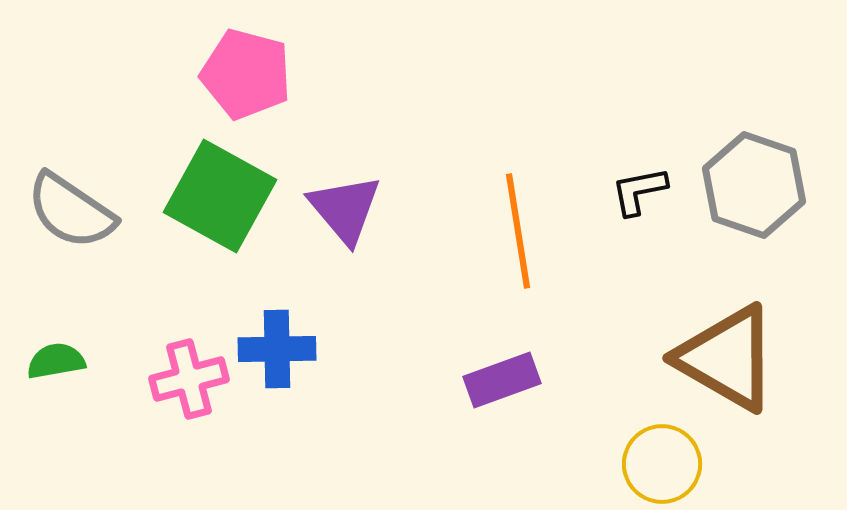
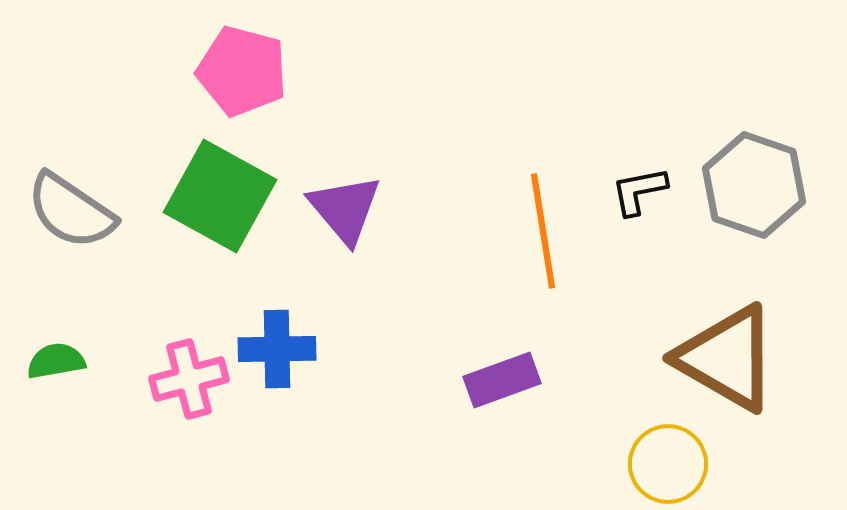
pink pentagon: moved 4 px left, 3 px up
orange line: moved 25 px right
yellow circle: moved 6 px right
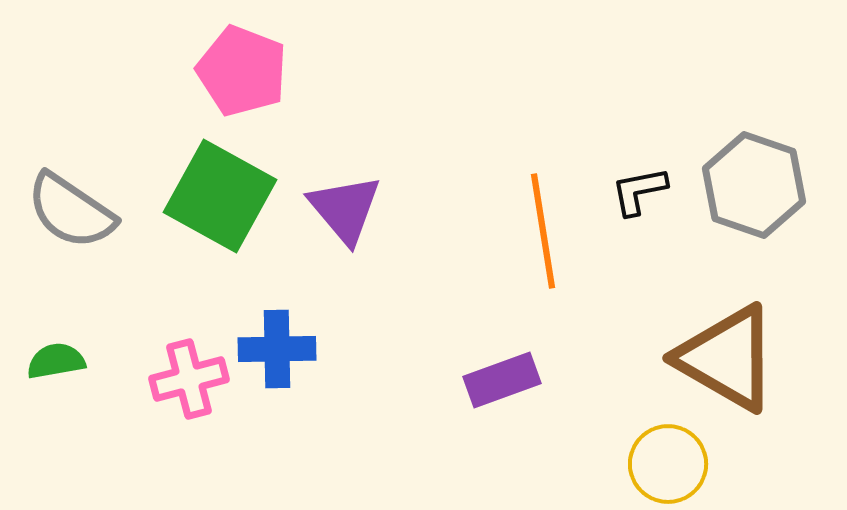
pink pentagon: rotated 6 degrees clockwise
